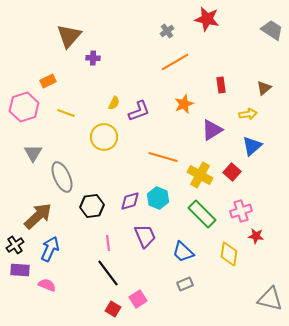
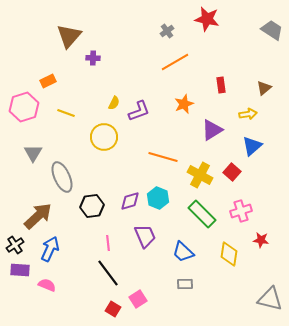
red star at (256, 236): moved 5 px right, 4 px down
gray rectangle at (185, 284): rotated 21 degrees clockwise
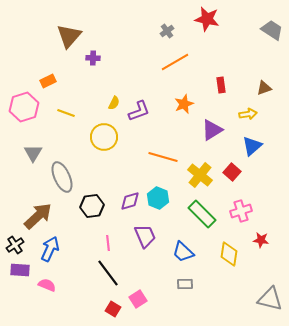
brown triangle at (264, 88): rotated 21 degrees clockwise
yellow cross at (200, 175): rotated 10 degrees clockwise
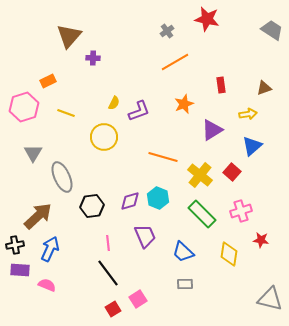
black cross at (15, 245): rotated 24 degrees clockwise
red square at (113, 309): rotated 28 degrees clockwise
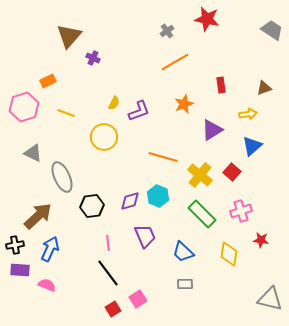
purple cross at (93, 58): rotated 24 degrees clockwise
gray triangle at (33, 153): rotated 36 degrees counterclockwise
cyan hexagon at (158, 198): moved 2 px up
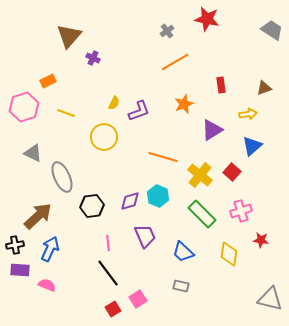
gray rectangle at (185, 284): moved 4 px left, 2 px down; rotated 14 degrees clockwise
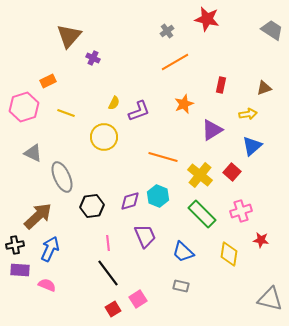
red rectangle at (221, 85): rotated 21 degrees clockwise
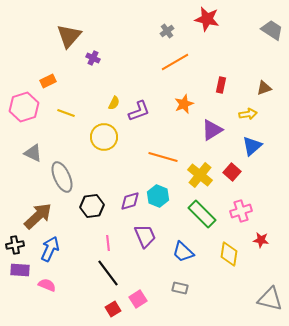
gray rectangle at (181, 286): moved 1 px left, 2 px down
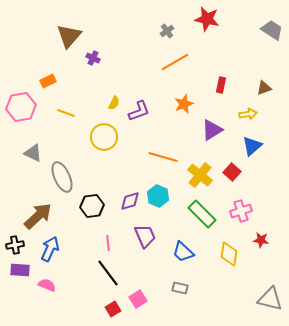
pink hexagon at (24, 107): moved 3 px left; rotated 8 degrees clockwise
